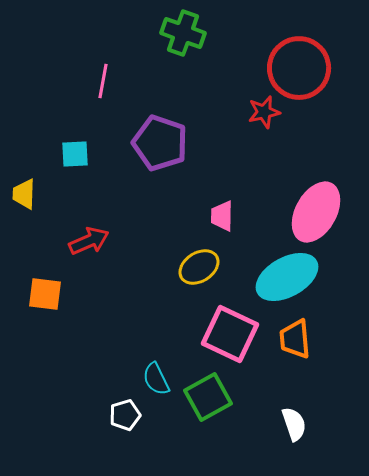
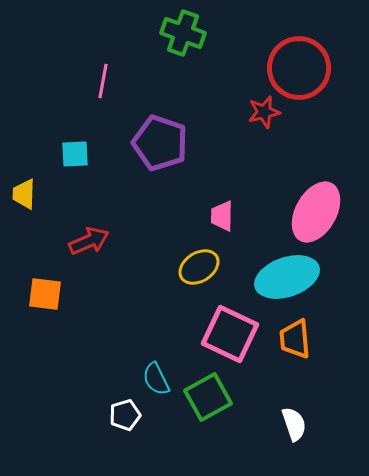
cyan ellipse: rotated 10 degrees clockwise
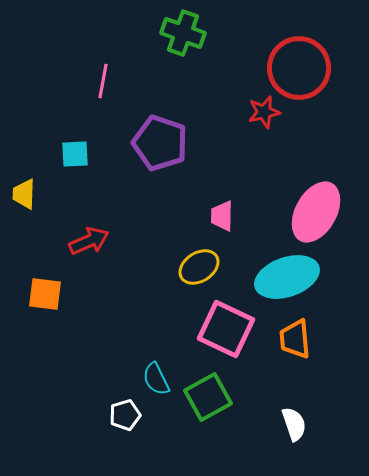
pink square: moved 4 px left, 5 px up
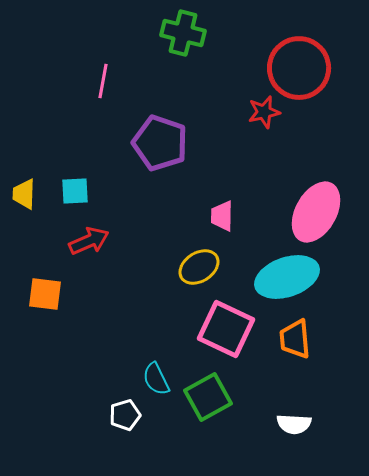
green cross: rotated 6 degrees counterclockwise
cyan square: moved 37 px down
white semicircle: rotated 112 degrees clockwise
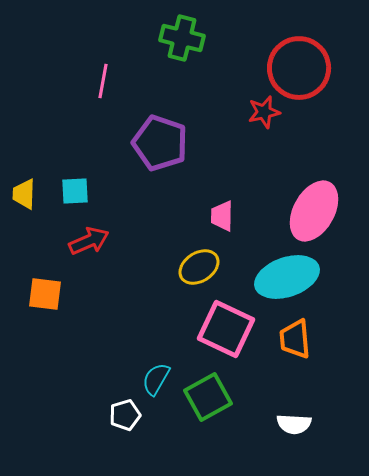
green cross: moved 1 px left, 5 px down
pink ellipse: moved 2 px left, 1 px up
cyan semicircle: rotated 56 degrees clockwise
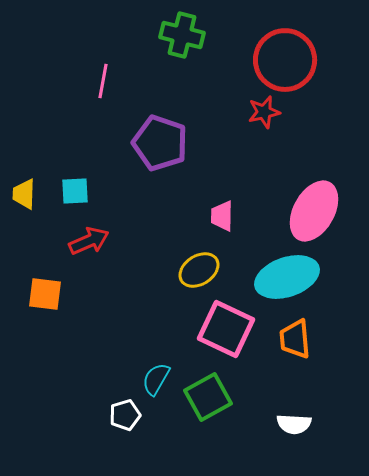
green cross: moved 3 px up
red circle: moved 14 px left, 8 px up
yellow ellipse: moved 3 px down
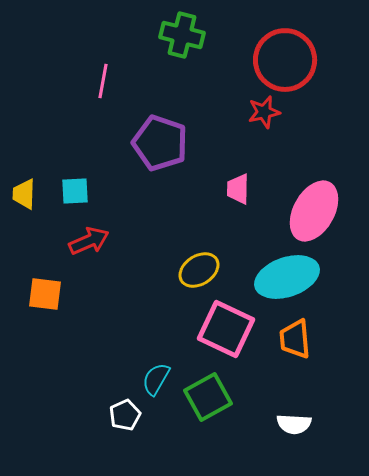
pink trapezoid: moved 16 px right, 27 px up
white pentagon: rotated 8 degrees counterclockwise
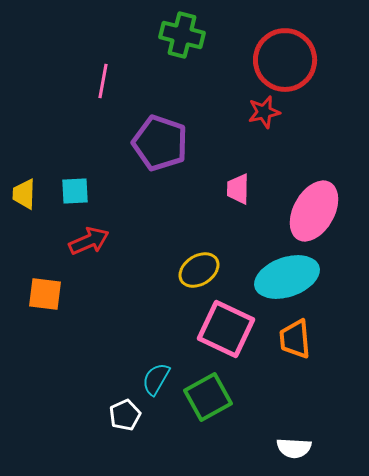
white semicircle: moved 24 px down
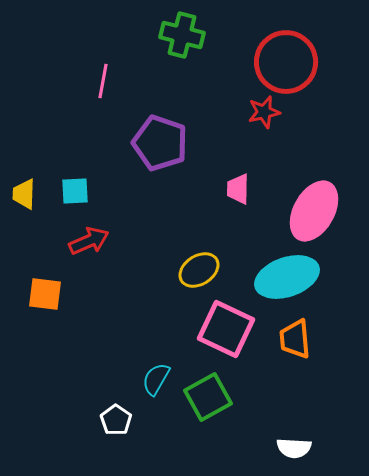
red circle: moved 1 px right, 2 px down
white pentagon: moved 9 px left, 5 px down; rotated 12 degrees counterclockwise
